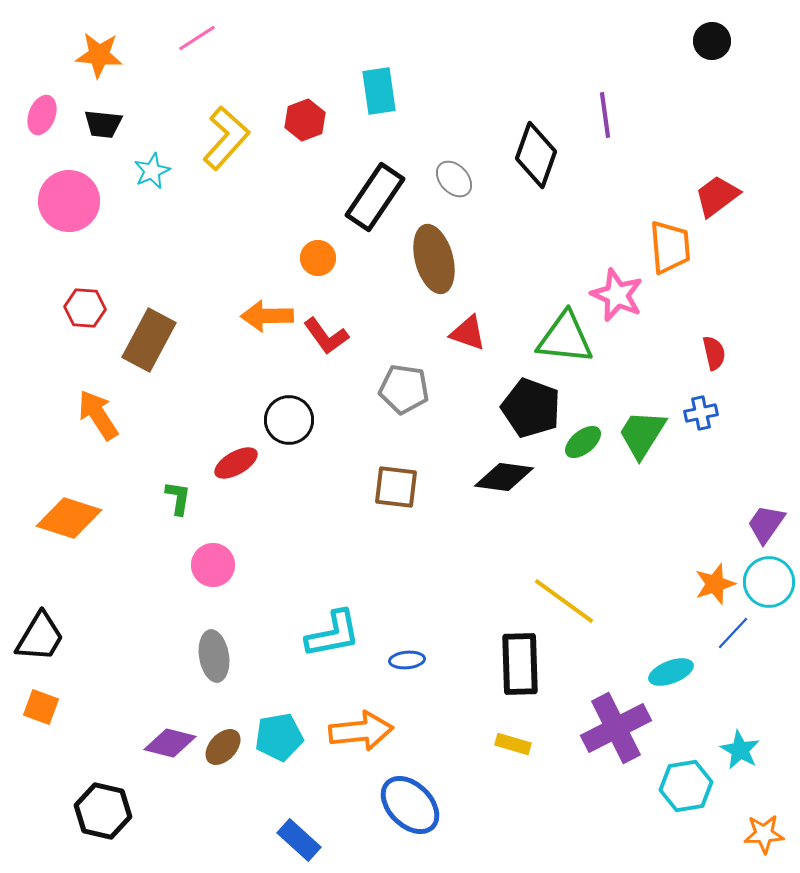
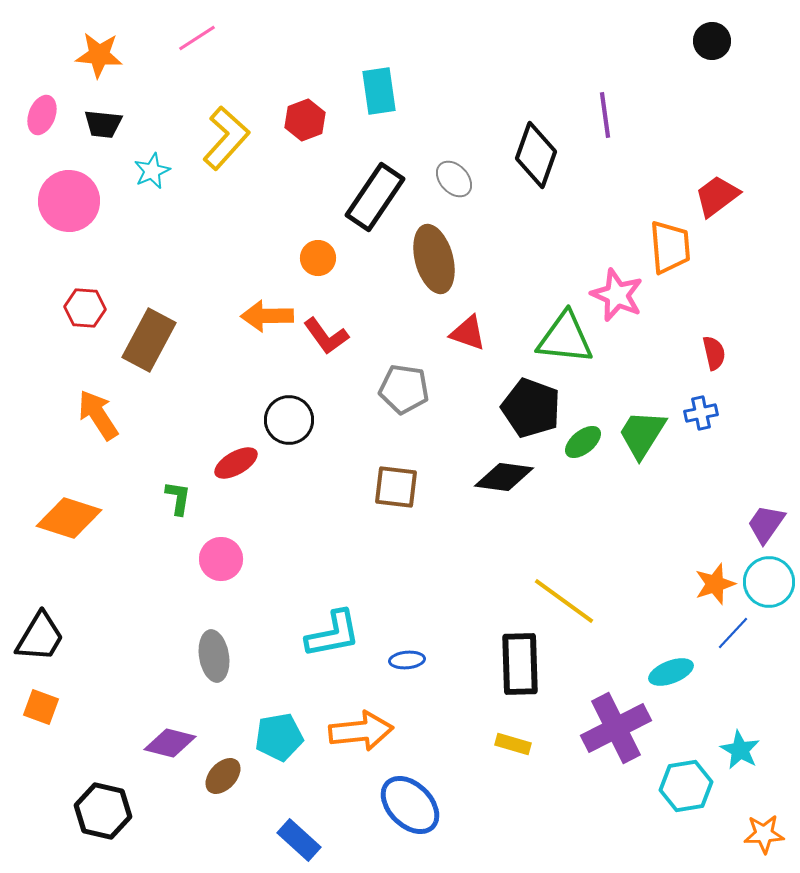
pink circle at (213, 565): moved 8 px right, 6 px up
brown ellipse at (223, 747): moved 29 px down
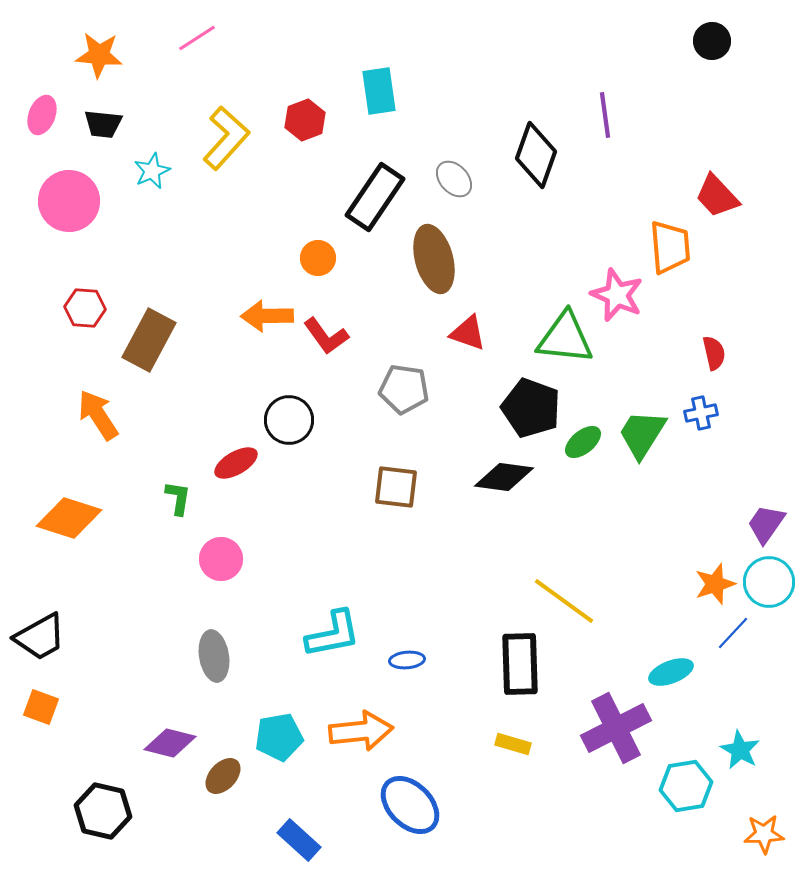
red trapezoid at (717, 196): rotated 96 degrees counterclockwise
black trapezoid at (40, 637): rotated 30 degrees clockwise
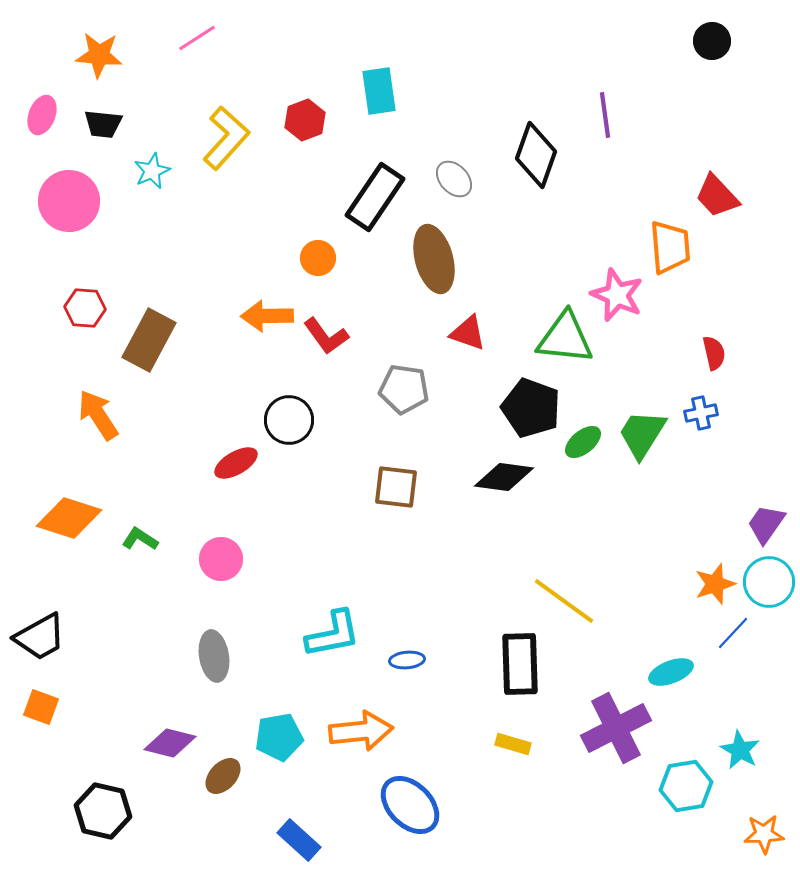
green L-shape at (178, 498): moved 38 px left, 41 px down; rotated 66 degrees counterclockwise
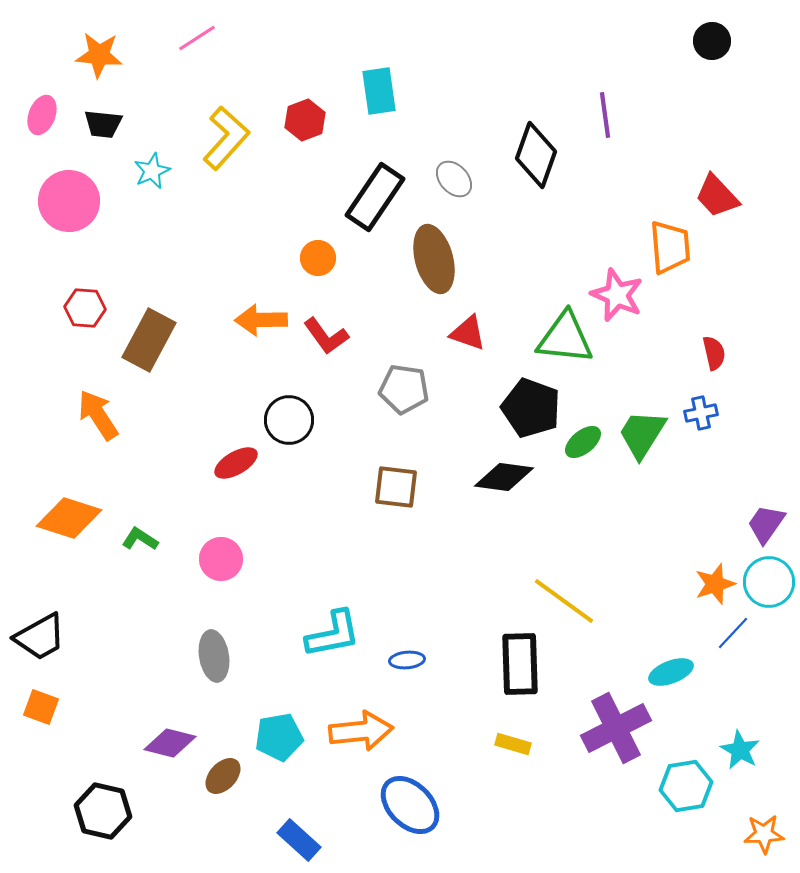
orange arrow at (267, 316): moved 6 px left, 4 px down
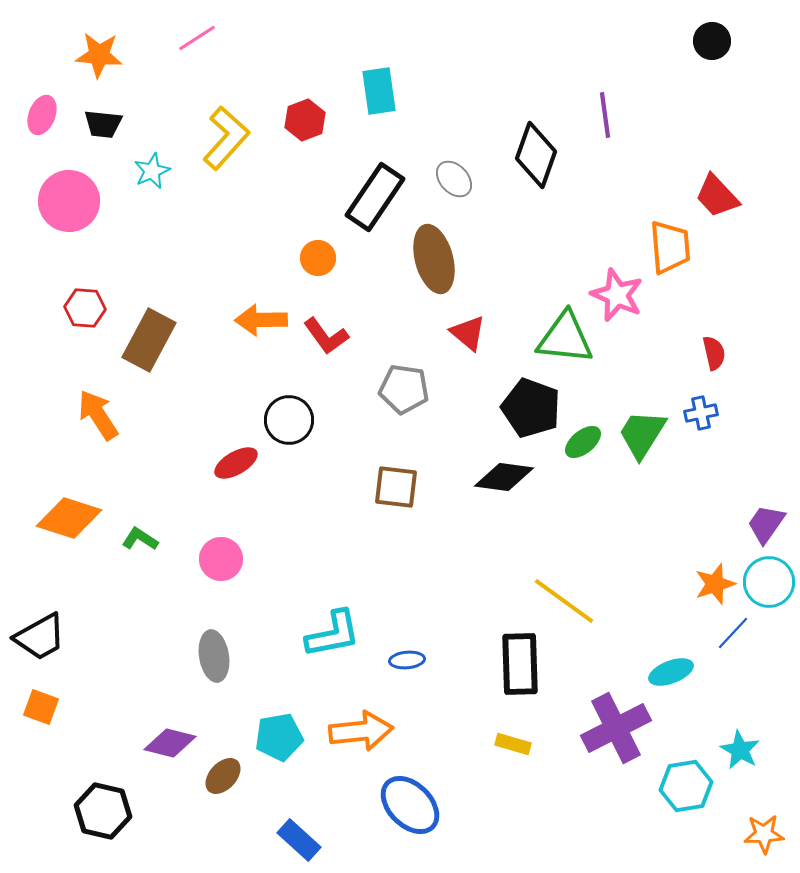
red triangle at (468, 333): rotated 21 degrees clockwise
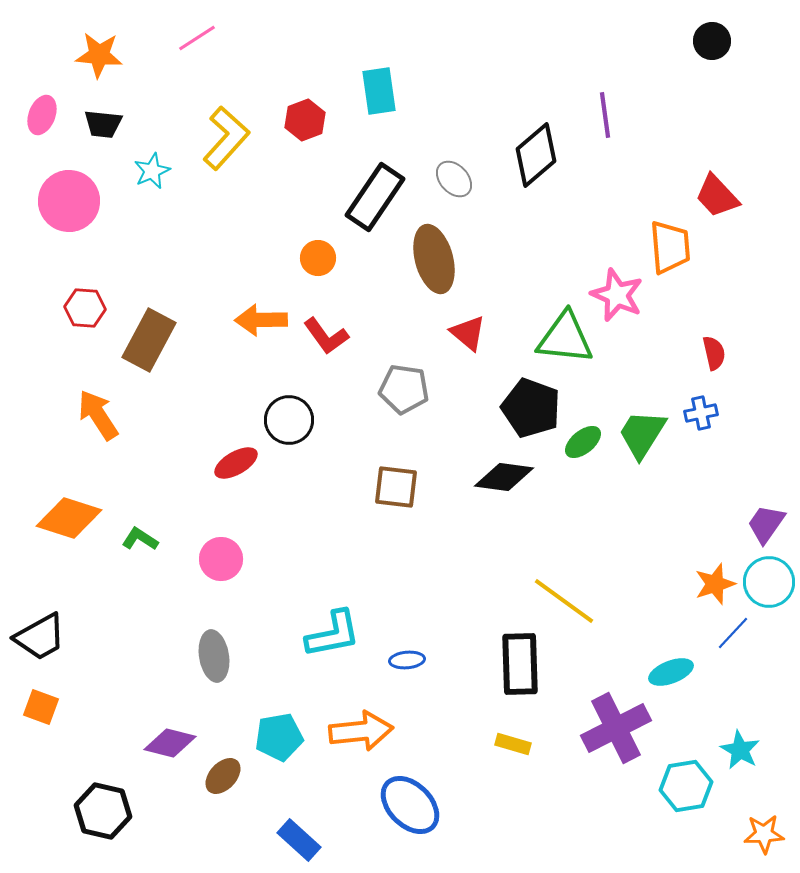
black diamond at (536, 155): rotated 30 degrees clockwise
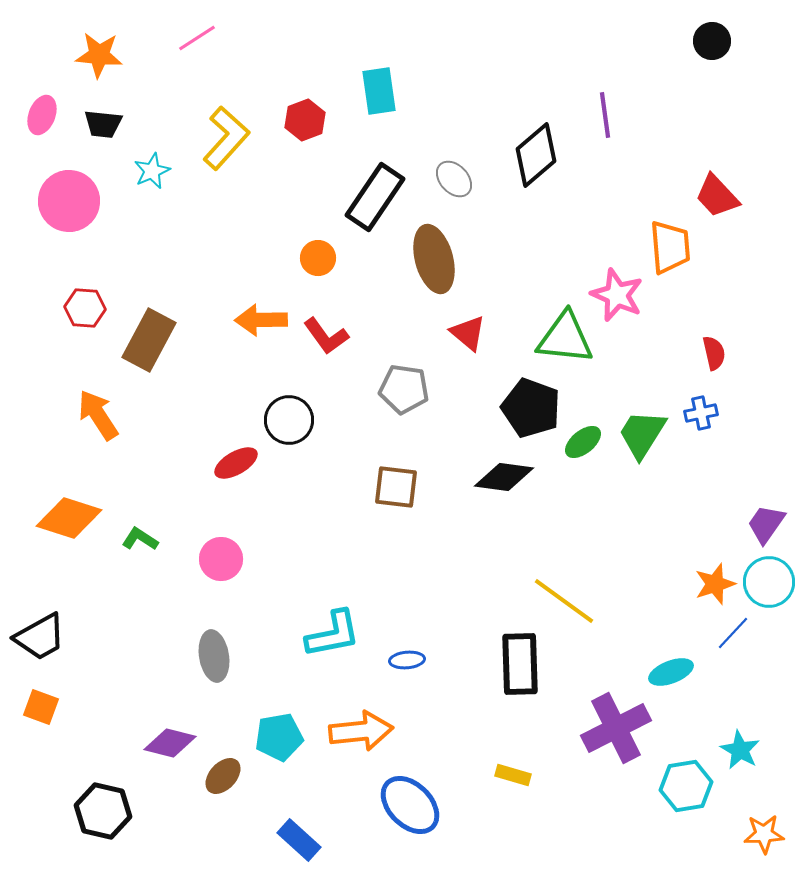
yellow rectangle at (513, 744): moved 31 px down
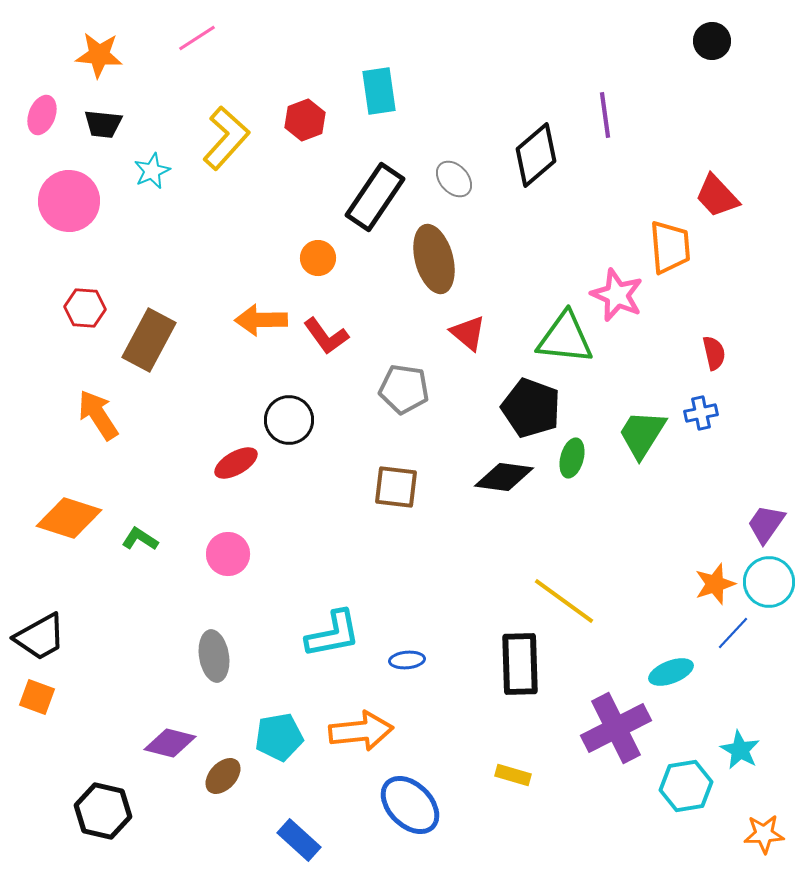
green ellipse at (583, 442): moved 11 px left, 16 px down; rotated 36 degrees counterclockwise
pink circle at (221, 559): moved 7 px right, 5 px up
orange square at (41, 707): moved 4 px left, 10 px up
